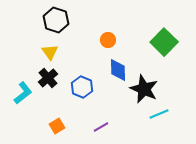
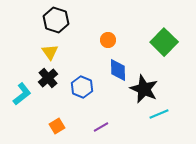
cyan L-shape: moved 1 px left, 1 px down
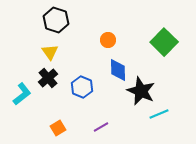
black star: moved 3 px left, 2 px down
orange square: moved 1 px right, 2 px down
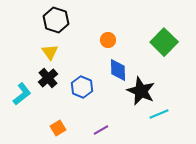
purple line: moved 3 px down
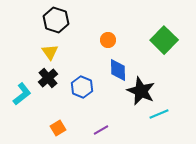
green square: moved 2 px up
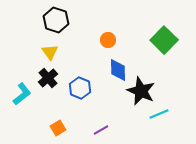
blue hexagon: moved 2 px left, 1 px down
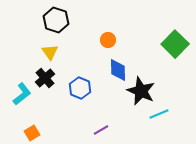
green square: moved 11 px right, 4 px down
black cross: moved 3 px left
orange square: moved 26 px left, 5 px down
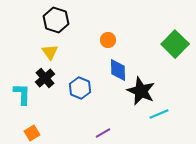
cyan L-shape: rotated 50 degrees counterclockwise
purple line: moved 2 px right, 3 px down
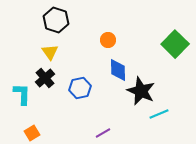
blue hexagon: rotated 25 degrees clockwise
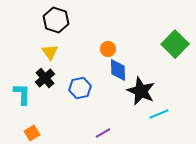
orange circle: moved 9 px down
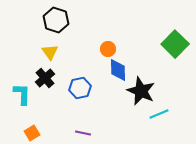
purple line: moved 20 px left; rotated 42 degrees clockwise
